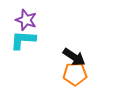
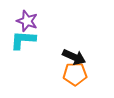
purple star: moved 1 px right, 1 px down
black arrow: rotated 10 degrees counterclockwise
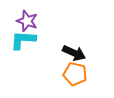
black arrow: moved 4 px up
orange pentagon: rotated 15 degrees clockwise
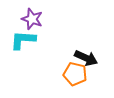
purple star: moved 5 px right, 2 px up
black arrow: moved 12 px right, 5 px down
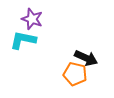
cyan L-shape: rotated 8 degrees clockwise
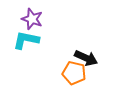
cyan L-shape: moved 3 px right
orange pentagon: moved 1 px left, 1 px up
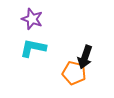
cyan L-shape: moved 7 px right, 8 px down
black arrow: moved 1 px left, 1 px up; rotated 85 degrees clockwise
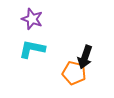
cyan L-shape: moved 1 px left, 1 px down
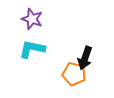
black arrow: moved 1 px down
orange pentagon: moved 1 px down
